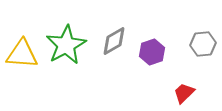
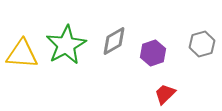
gray hexagon: moved 1 px left; rotated 10 degrees counterclockwise
purple hexagon: moved 1 px right, 1 px down
red trapezoid: moved 19 px left, 1 px down
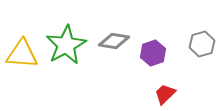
gray diamond: rotated 40 degrees clockwise
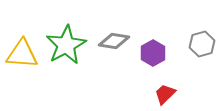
purple hexagon: rotated 10 degrees counterclockwise
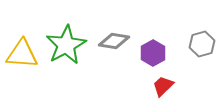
red trapezoid: moved 2 px left, 8 px up
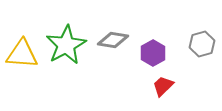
gray diamond: moved 1 px left, 1 px up
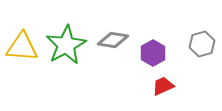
yellow triangle: moved 7 px up
red trapezoid: rotated 20 degrees clockwise
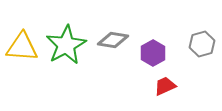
red trapezoid: moved 2 px right
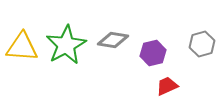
purple hexagon: rotated 15 degrees clockwise
red trapezoid: moved 2 px right
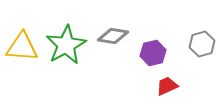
gray diamond: moved 4 px up
